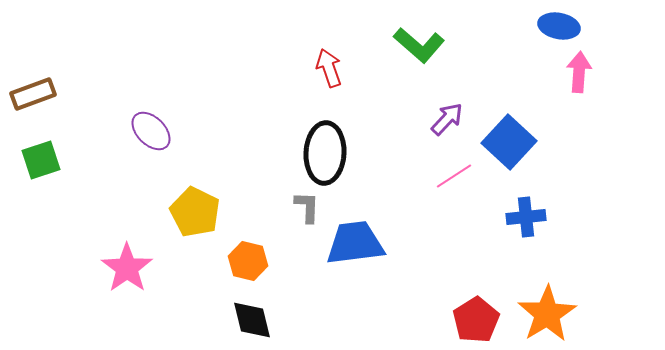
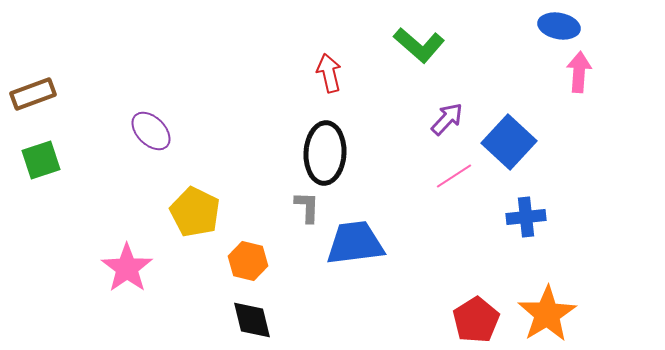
red arrow: moved 5 px down; rotated 6 degrees clockwise
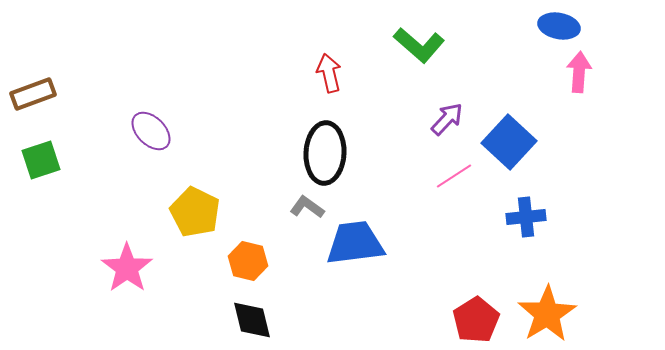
gray L-shape: rotated 56 degrees counterclockwise
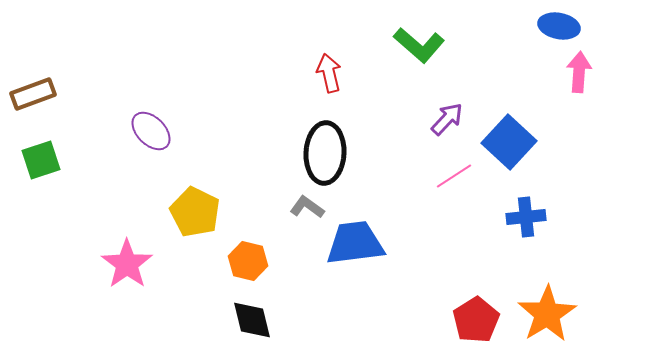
pink star: moved 4 px up
